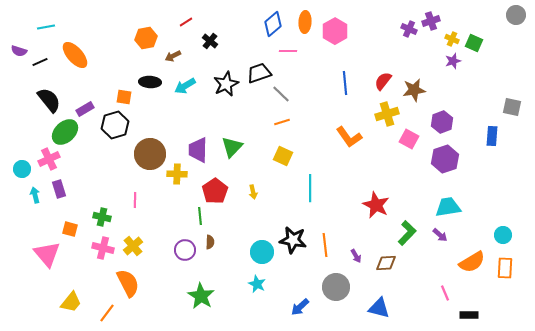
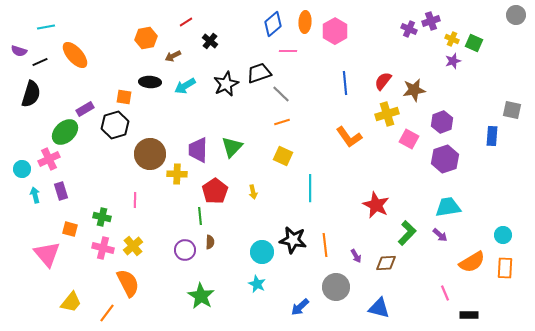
black semicircle at (49, 100): moved 18 px left, 6 px up; rotated 56 degrees clockwise
gray square at (512, 107): moved 3 px down
purple rectangle at (59, 189): moved 2 px right, 2 px down
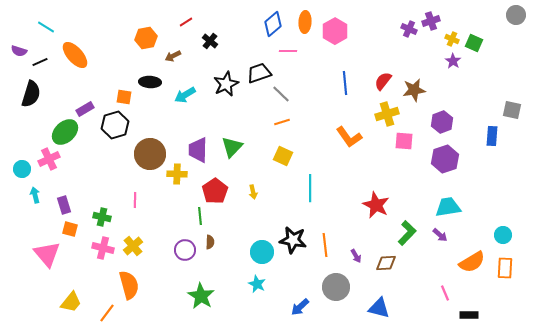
cyan line at (46, 27): rotated 42 degrees clockwise
purple star at (453, 61): rotated 21 degrees counterclockwise
cyan arrow at (185, 86): moved 9 px down
pink square at (409, 139): moved 5 px left, 2 px down; rotated 24 degrees counterclockwise
purple rectangle at (61, 191): moved 3 px right, 14 px down
orange semicircle at (128, 283): moved 1 px right, 2 px down; rotated 12 degrees clockwise
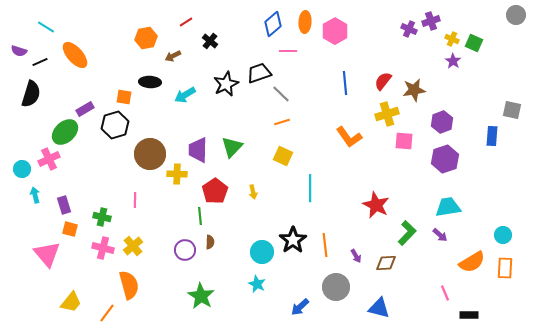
black star at (293, 240): rotated 28 degrees clockwise
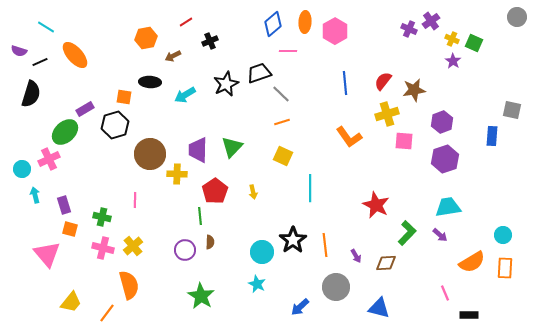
gray circle at (516, 15): moved 1 px right, 2 px down
purple cross at (431, 21): rotated 18 degrees counterclockwise
black cross at (210, 41): rotated 28 degrees clockwise
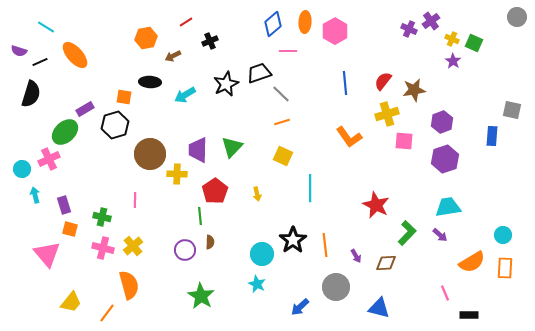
yellow arrow at (253, 192): moved 4 px right, 2 px down
cyan circle at (262, 252): moved 2 px down
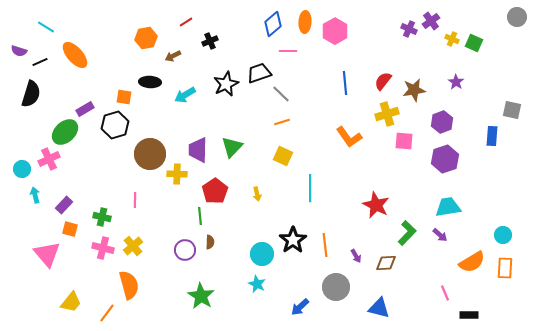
purple star at (453, 61): moved 3 px right, 21 px down
purple rectangle at (64, 205): rotated 60 degrees clockwise
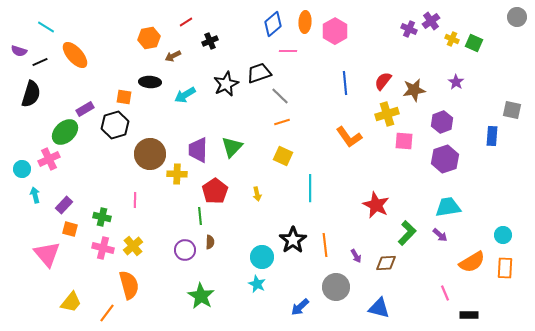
orange hexagon at (146, 38): moved 3 px right
gray line at (281, 94): moved 1 px left, 2 px down
cyan circle at (262, 254): moved 3 px down
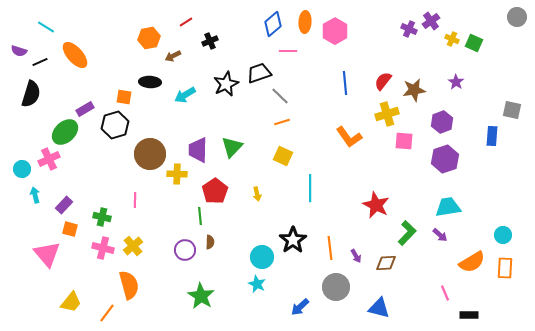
orange line at (325, 245): moved 5 px right, 3 px down
